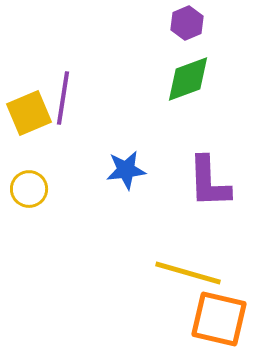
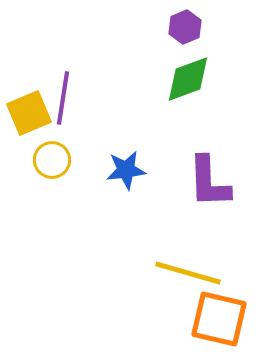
purple hexagon: moved 2 px left, 4 px down
yellow circle: moved 23 px right, 29 px up
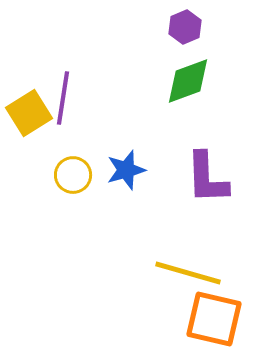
green diamond: moved 2 px down
yellow square: rotated 9 degrees counterclockwise
yellow circle: moved 21 px right, 15 px down
blue star: rotated 9 degrees counterclockwise
purple L-shape: moved 2 px left, 4 px up
orange square: moved 5 px left
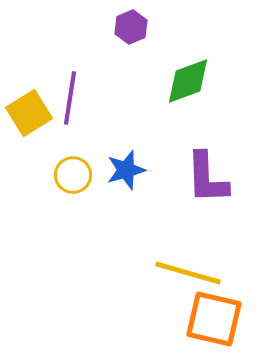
purple hexagon: moved 54 px left
purple line: moved 7 px right
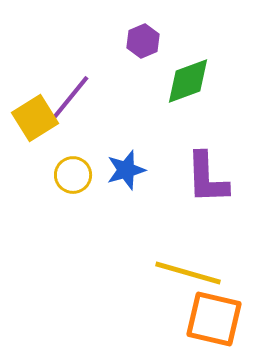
purple hexagon: moved 12 px right, 14 px down
purple line: rotated 30 degrees clockwise
yellow square: moved 6 px right, 5 px down
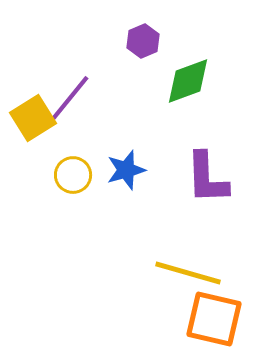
yellow square: moved 2 px left
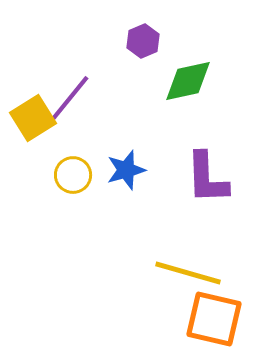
green diamond: rotated 8 degrees clockwise
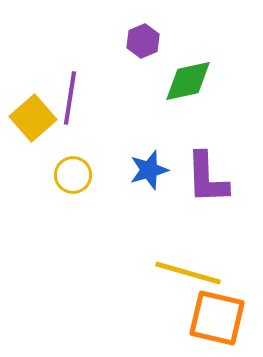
purple line: rotated 30 degrees counterclockwise
yellow square: rotated 9 degrees counterclockwise
blue star: moved 23 px right
orange square: moved 3 px right, 1 px up
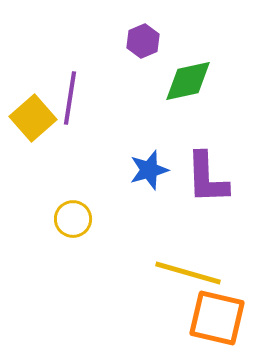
yellow circle: moved 44 px down
